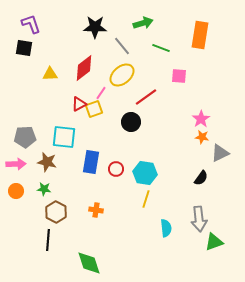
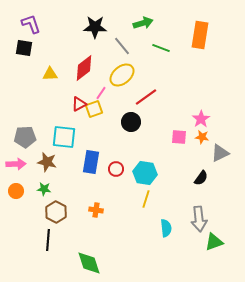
pink square: moved 61 px down
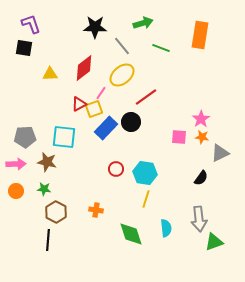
blue rectangle: moved 15 px right, 34 px up; rotated 35 degrees clockwise
green diamond: moved 42 px right, 29 px up
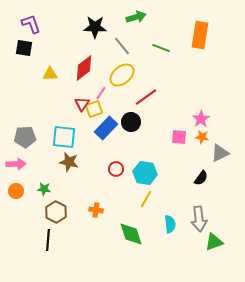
green arrow: moved 7 px left, 6 px up
red triangle: moved 3 px right; rotated 28 degrees counterclockwise
brown star: moved 22 px right
yellow line: rotated 12 degrees clockwise
cyan semicircle: moved 4 px right, 4 px up
